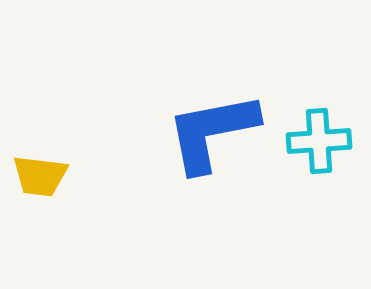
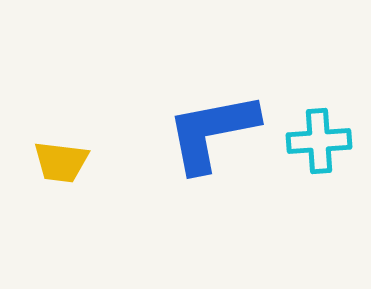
yellow trapezoid: moved 21 px right, 14 px up
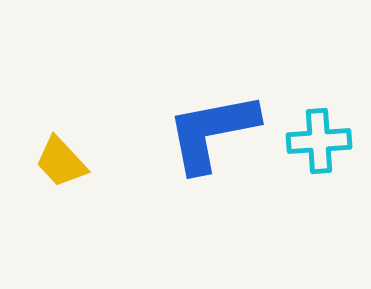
yellow trapezoid: rotated 40 degrees clockwise
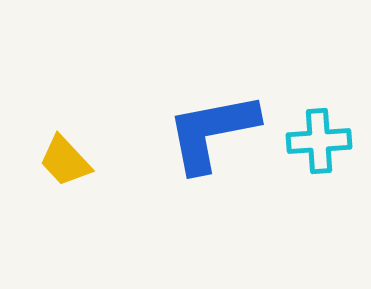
yellow trapezoid: moved 4 px right, 1 px up
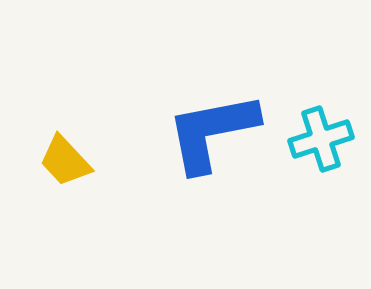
cyan cross: moved 2 px right, 2 px up; rotated 14 degrees counterclockwise
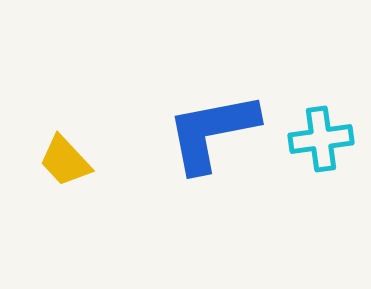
cyan cross: rotated 10 degrees clockwise
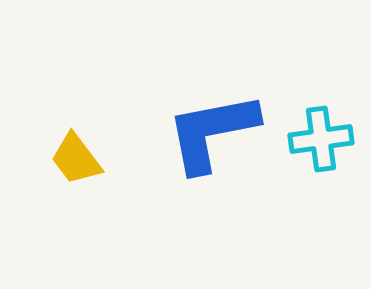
yellow trapezoid: moved 11 px right, 2 px up; rotated 6 degrees clockwise
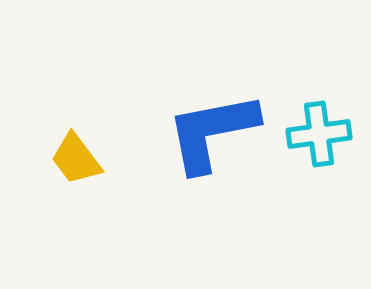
cyan cross: moved 2 px left, 5 px up
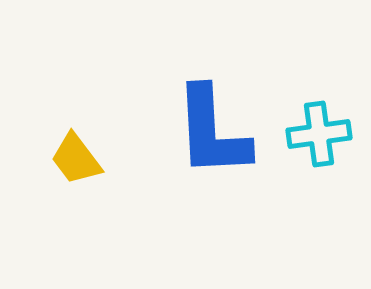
blue L-shape: rotated 82 degrees counterclockwise
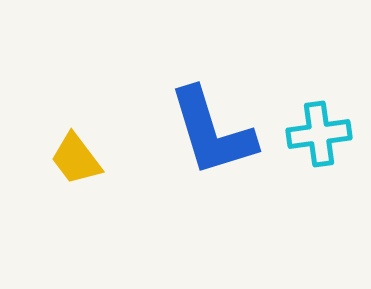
blue L-shape: rotated 14 degrees counterclockwise
